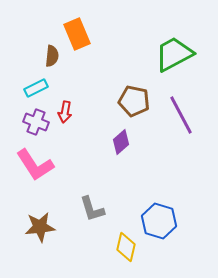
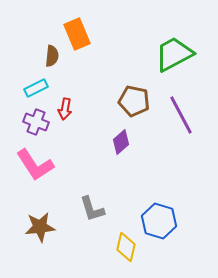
red arrow: moved 3 px up
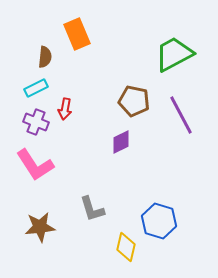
brown semicircle: moved 7 px left, 1 px down
purple diamond: rotated 15 degrees clockwise
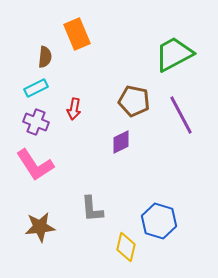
red arrow: moved 9 px right
gray L-shape: rotated 12 degrees clockwise
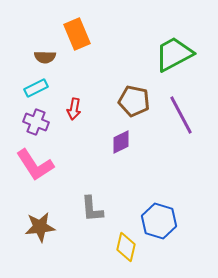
brown semicircle: rotated 85 degrees clockwise
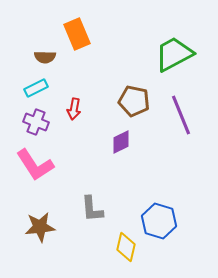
purple line: rotated 6 degrees clockwise
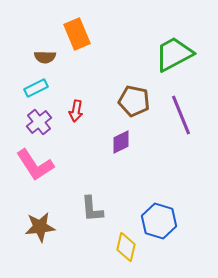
red arrow: moved 2 px right, 2 px down
purple cross: moved 3 px right; rotated 30 degrees clockwise
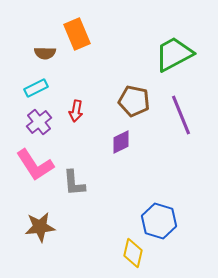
brown semicircle: moved 4 px up
gray L-shape: moved 18 px left, 26 px up
yellow diamond: moved 7 px right, 6 px down
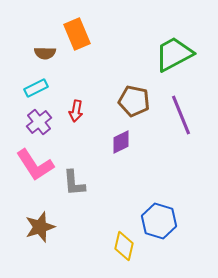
brown star: rotated 12 degrees counterclockwise
yellow diamond: moved 9 px left, 7 px up
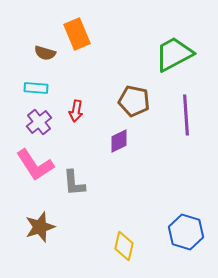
brown semicircle: rotated 15 degrees clockwise
cyan rectangle: rotated 30 degrees clockwise
purple line: moved 5 px right; rotated 18 degrees clockwise
purple diamond: moved 2 px left, 1 px up
blue hexagon: moved 27 px right, 11 px down
